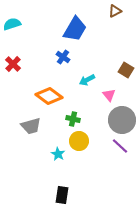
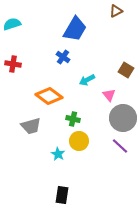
brown triangle: moved 1 px right
red cross: rotated 35 degrees counterclockwise
gray circle: moved 1 px right, 2 px up
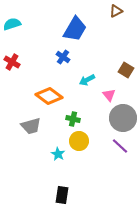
red cross: moved 1 px left, 2 px up; rotated 21 degrees clockwise
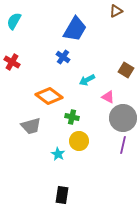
cyan semicircle: moved 2 px right, 3 px up; rotated 42 degrees counterclockwise
pink triangle: moved 1 px left, 2 px down; rotated 24 degrees counterclockwise
green cross: moved 1 px left, 2 px up
purple line: moved 3 px right, 1 px up; rotated 60 degrees clockwise
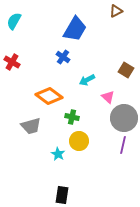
pink triangle: rotated 16 degrees clockwise
gray circle: moved 1 px right
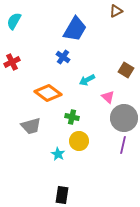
red cross: rotated 35 degrees clockwise
orange diamond: moved 1 px left, 3 px up
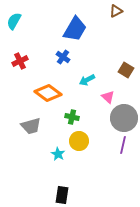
red cross: moved 8 px right, 1 px up
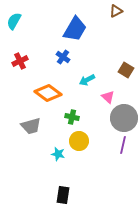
cyan star: rotated 16 degrees counterclockwise
black rectangle: moved 1 px right
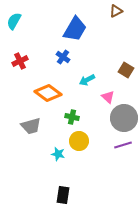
purple line: rotated 60 degrees clockwise
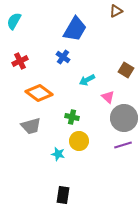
orange diamond: moved 9 px left
